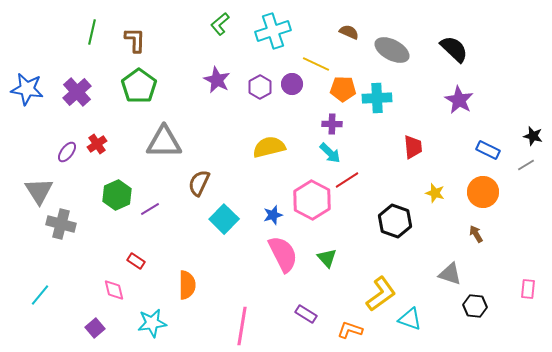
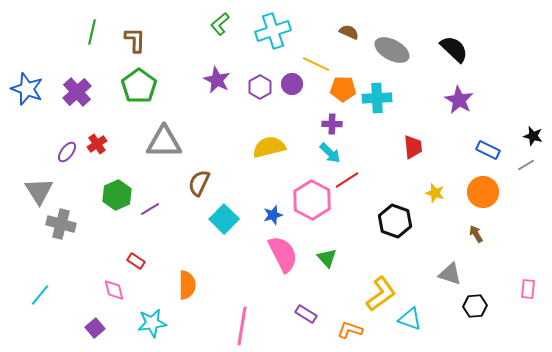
blue star at (27, 89): rotated 12 degrees clockwise
black hexagon at (475, 306): rotated 10 degrees counterclockwise
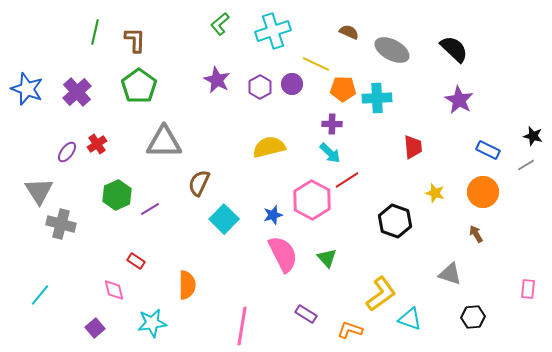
green line at (92, 32): moved 3 px right
black hexagon at (475, 306): moved 2 px left, 11 px down
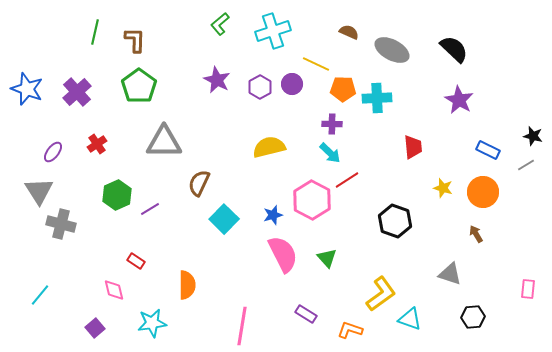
purple ellipse at (67, 152): moved 14 px left
yellow star at (435, 193): moved 8 px right, 5 px up
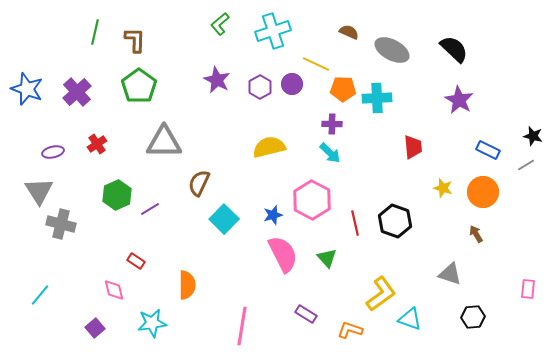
purple ellipse at (53, 152): rotated 40 degrees clockwise
red line at (347, 180): moved 8 px right, 43 px down; rotated 70 degrees counterclockwise
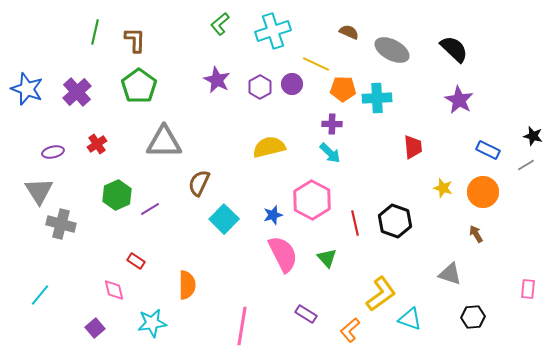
orange L-shape at (350, 330): rotated 60 degrees counterclockwise
